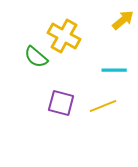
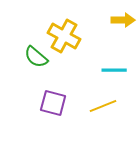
yellow arrow: rotated 40 degrees clockwise
purple square: moved 8 px left
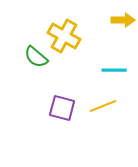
purple square: moved 9 px right, 5 px down
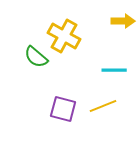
yellow arrow: moved 1 px down
purple square: moved 1 px right, 1 px down
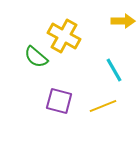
cyan line: rotated 60 degrees clockwise
purple square: moved 4 px left, 8 px up
